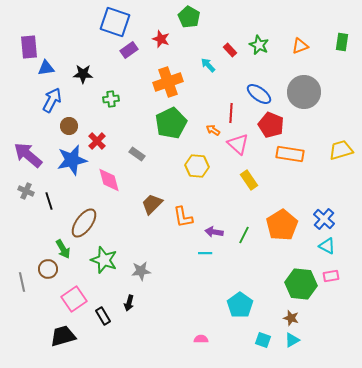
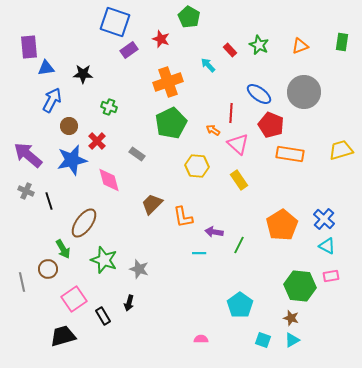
green cross at (111, 99): moved 2 px left, 8 px down; rotated 28 degrees clockwise
yellow rectangle at (249, 180): moved 10 px left
green line at (244, 235): moved 5 px left, 10 px down
cyan line at (205, 253): moved 6 px left
gray star at (141, 271): moved 2 px left, 2 px up; rotated 24 degrees clockwise
green hexagon at (301, 284): moved 1 px left, 2 px down
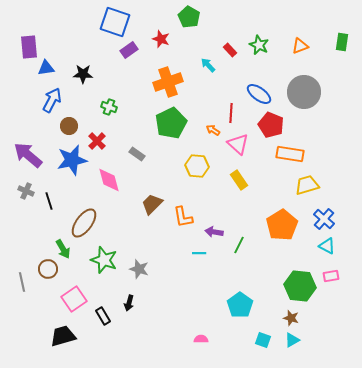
yellow trapezoid at (341, 150): moved 34 px left, 35 px down
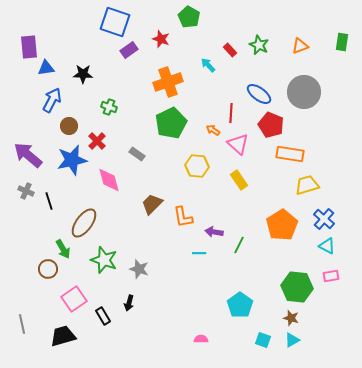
gray line at (22, 282): moved 42 px down
green hexagon at (300, 286): moved 3 px left, 1 px down
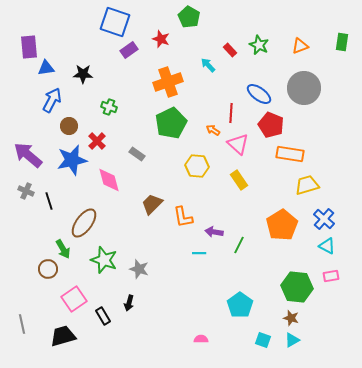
gray circle at (304, 92): moved 4 px up
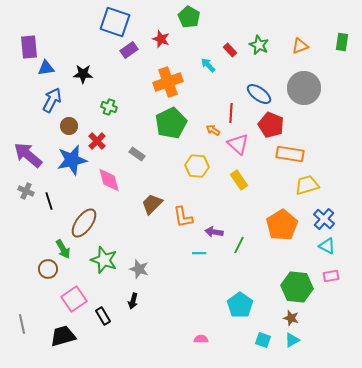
black arrow at (129, 303): moved 4 px right, 2 px up
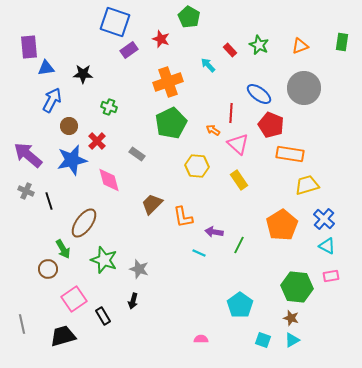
cyan line at (199, 253): rotated 24 degrees clockwise
